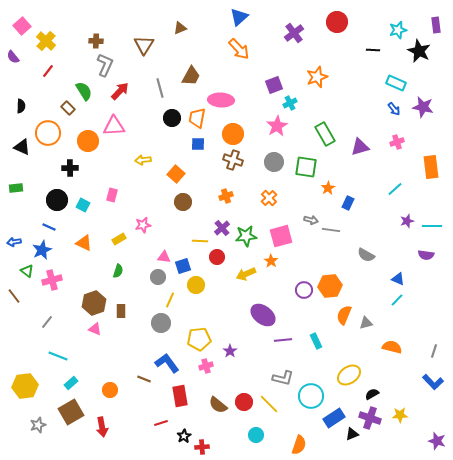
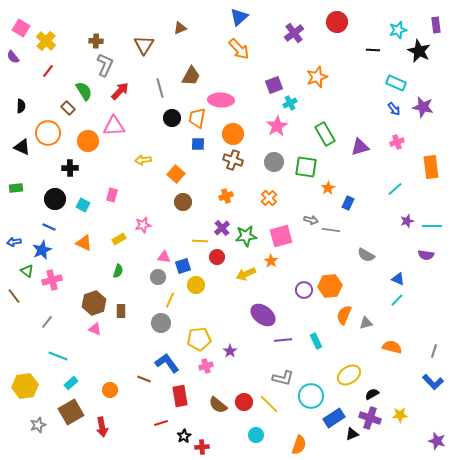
pink square at (22, 26): moved 1 px left, 2 px down; rotated 18 degrees counterclockwise
black circle at (57, 200): moved 2 px left, 1 px up
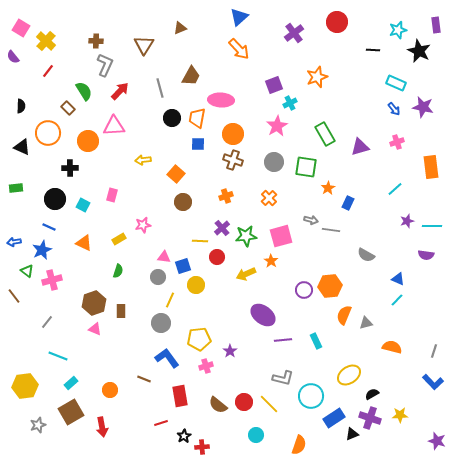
blue L-shape at (167, 363): moved 5 px up
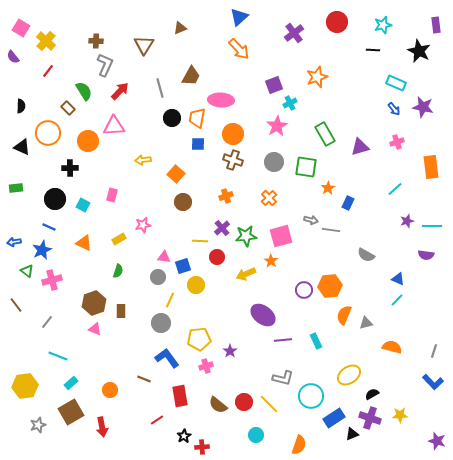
cyan star at (398, 30): moved 15 px left, 5 px up
brown line at (14, 296): moved 2 px right, 9 px down
red line at (161, 423): moved 4 px left, 3 px up; rotated 16 degrees counterclockwise
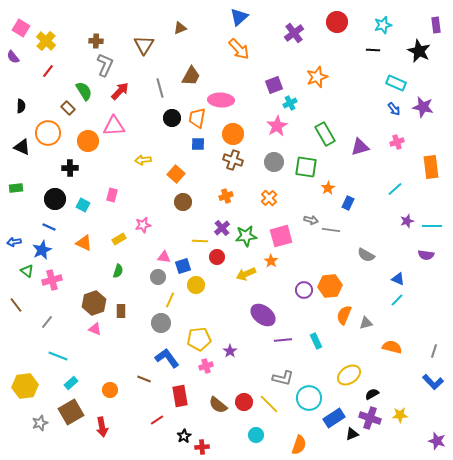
cyan circle at (311, 396): moved 2 px left, 2 px down
gray star at (38, 425): moved 2 px right, 2 px up
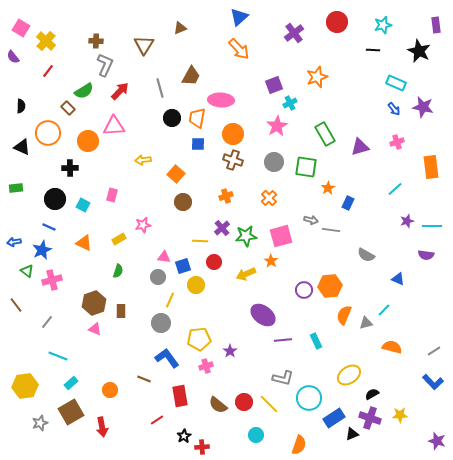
green semicircle at (84, 91): rotated 90 degrees clockwise
red circle at (217, 257): moved 3 px left, 5 px down
cyan line at (397, 300): moved 13 px left, 10 px down
gray line at (434, 351): rotated 40 degrees clockwise
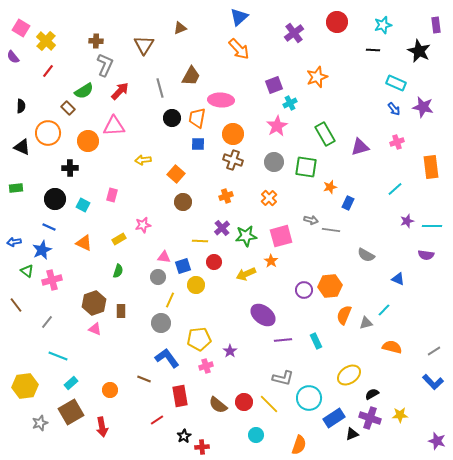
orange star at (328, 188): moved 2 px right, 1 px up; rotated 16 degrees clockwise
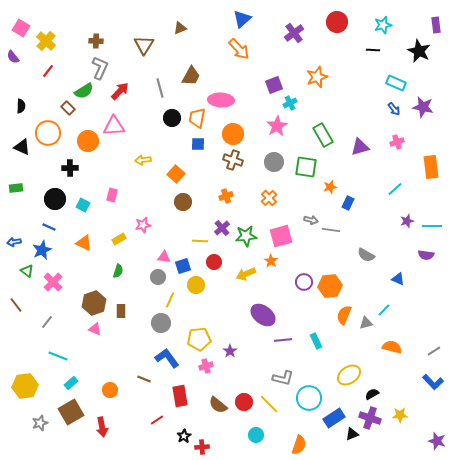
blue triangle at (239, 17): moved 3 px right, 2 px down
gray L-shape at (105, 65): moved 5 px left, 3 px down
green rectangle at (325, 134): moved 2 px left, 1 px down
pink cross at (52, 280): moved 1 px right, 2 px down; rotated 30 degrees counterclockwise
purple circle at (304, 290): moved 8 px up
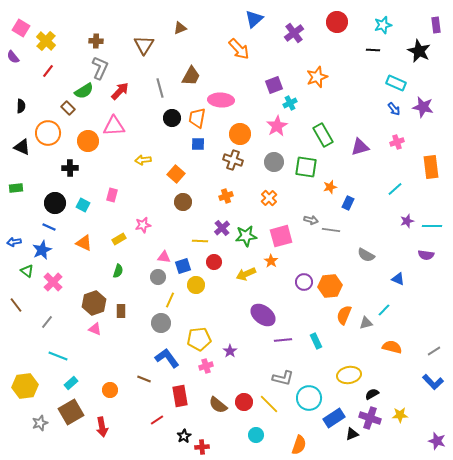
blue triangle at (242, 19): moved 12 px right
orange circle at (233, 134): moved 7 px right
black circle at (55, 199): moved 4 px down
yellow ellipse at (349, 375): rotated 25 degrees clockwise
